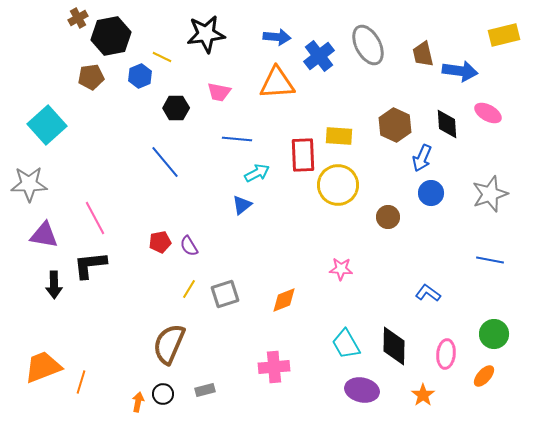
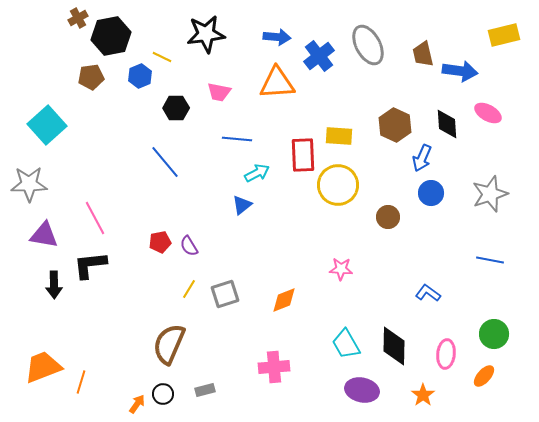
orange arrow at (138, 402): moved 1 px left, 2 px down; rotated 24 degrees clockwise
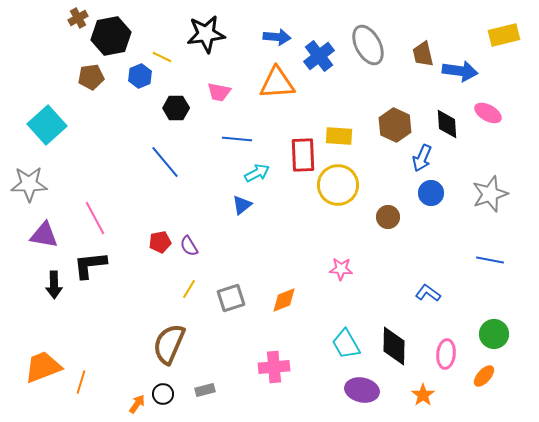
gray square at (225, 294): moved 6 px right, 4 px down
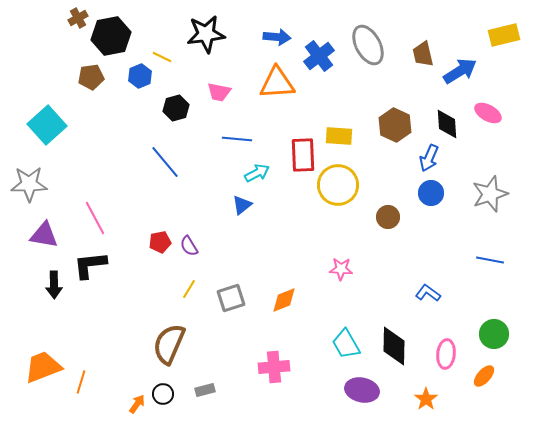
blue arrow at (460, 71): rotated 40 degrees counterclockwise
black hexagon at (176, 108): rotated 15 degrees counterclockwise
blue arrow at (422, 158): moved 7 px right
orange star at (423, 395): moved 3 px right, 4 px down
